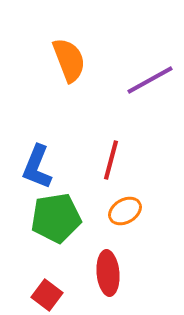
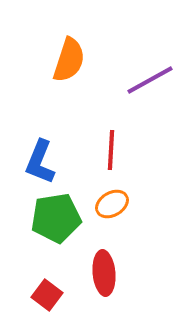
orange semicircle: rotated 39 degrees clockwise
red line: moved 10 px up; rotated 12 degrees counterclockwise
blue L-shape: moved 3 px right, 5 px up
orange ellipse: moved 13 px left, 7 px up
red ellipse: moved 4 px left
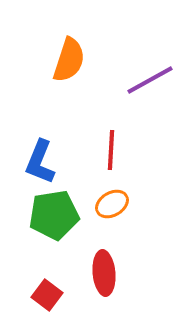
green pentagon: moved 2 px left, 3 px up
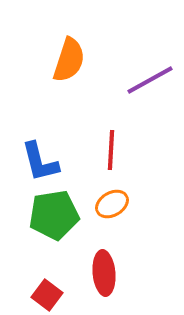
blue L-shape: rotated 36 degrees counterclockwise
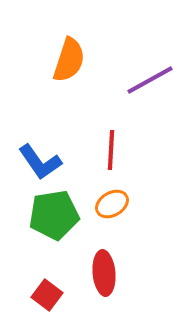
blue L-shape: rotated 21 degrees counterclockwise
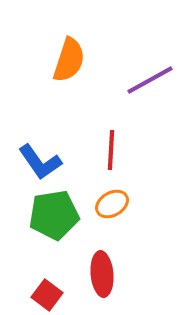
red ellipse: moved 2 px left, 1 px down
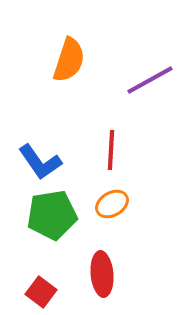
green pentagon: moved 2 px left
red square: moved 6 px left, 3 px up
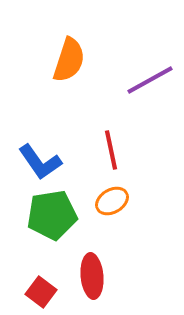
red line: rotated 15 degrees counterclockwise
orange ellipse: moved 3 px up
red ellipse: moved 10 px left, 2 px down
